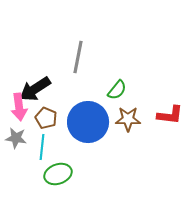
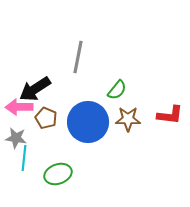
pink arrow: rotated 96 degrees clockwise
cyan line: moved 18 px left, 11 px down
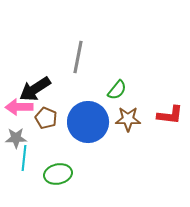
gray star: rotated 10 degrees counterclockwise
green ellipse: rotated 8 degrees clockwise
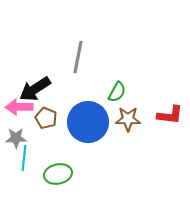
green semicircle: moved 2 px down; rotated 10 degrees counterclockwise
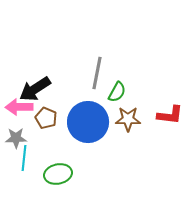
gray line: moved 19 px right, 16 px down
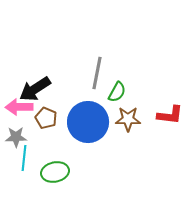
gray star: moved 1 px up
green ellipse: moved 3 px left, 2 px up
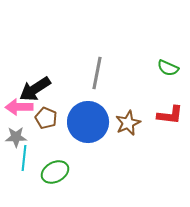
green semicircle: moved 51 px right, 24 px up; rotated 85 degrees clockwise
brown star: moved 4 px down; rotated 25 degrees counterclockwise
green ellipse: rotated 16 degrees counterclockwise
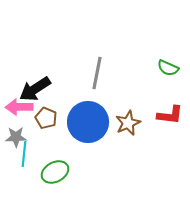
cyan line: moved 4 px up
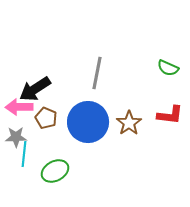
brown star: moved 1 px right; rotated 10 degrees counterclockwise
green ellipse: moved 1 px up
